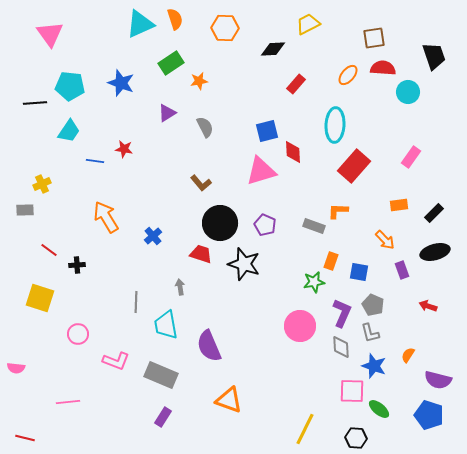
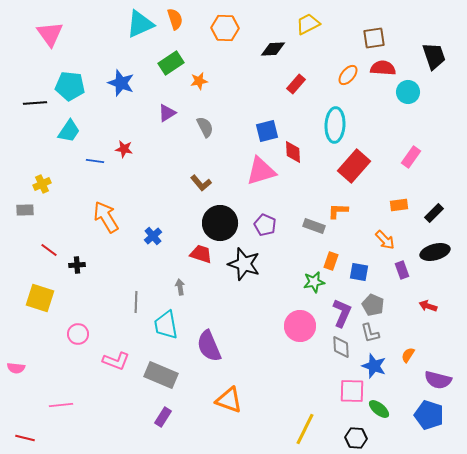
pink line at (68, 402): moved 7 px left, 3 px down
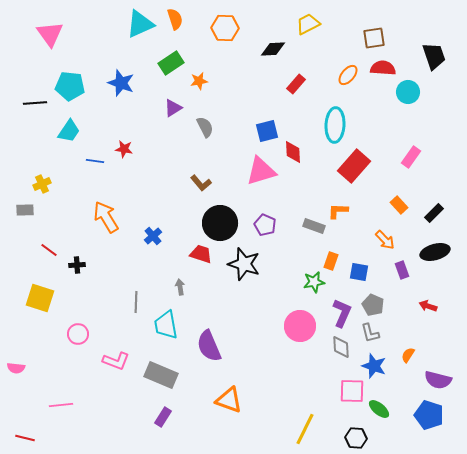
purple triangle at (167, 113): moved 6 px right, 5 px up
orange rectangle at (399, 205): rotated 54 degrees clockwise
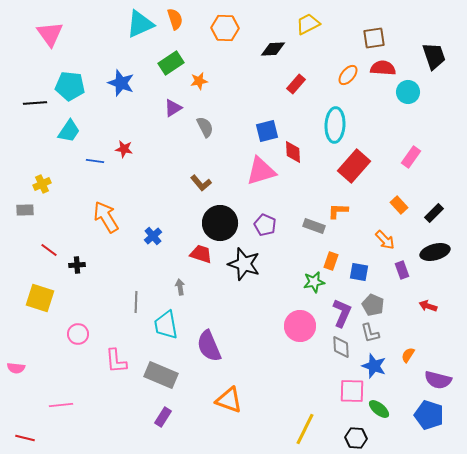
pink L-shape at (116, 361): rotated 64 degrees clockwise
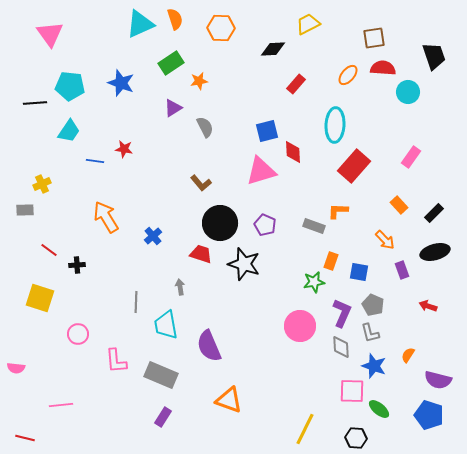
orange hexagon at (225, 28): moved 4 px left
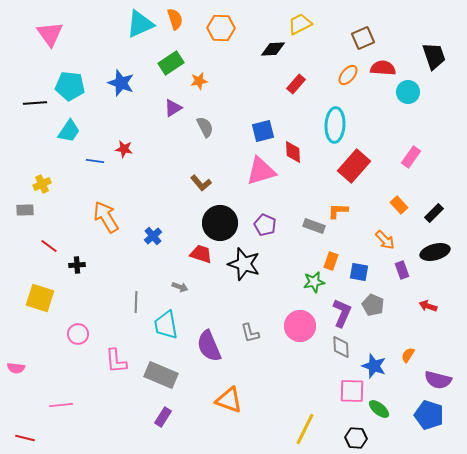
yellow trapezoid at (308, 24): moved 8 px left
brown square at (374, 38): moved 11 px left; rotated 15 degrees counterclockwise
blue square at (267, 131): moved 4 px left
red line at (49, 250): moved 4 px up
gray arrow at (180, 287): rotated 119 degrees clockwise
gray L-shape at (370, 333): moved 120 px left
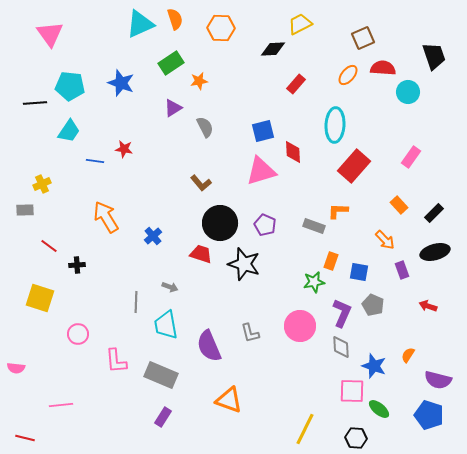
gray arrow at (180, 287): moved 10 px left
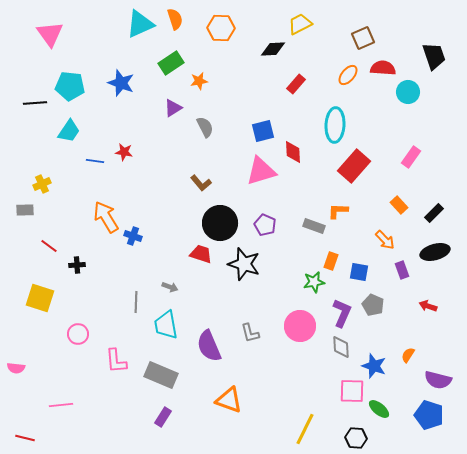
red star at (124, 149): moved 3 px down
blue cross at (153, 236): moved 20 px left; rotated 30 degrees counterclockwise
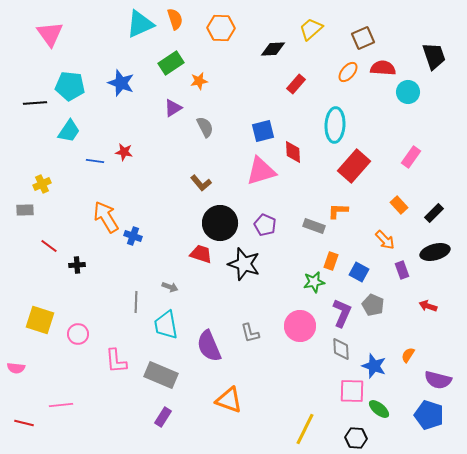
yellow trapezoid at (300, 24): moved 11 px right, 5 px down; rotated 15 degrees counterclockwise
orange ellipse at (348, 75): moved 3 px up
blue square at (359, 272): rotated 18 degrees clockwise
yellow square at (40, 298): moved 22 px down
gray diamond at (341, 347): moved 2 px down
red line at (25, 438): moved 1 px left, 15 px up
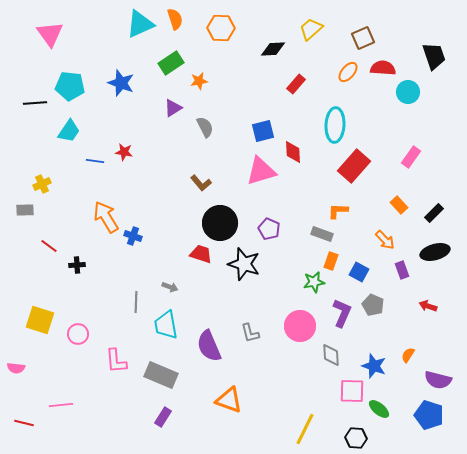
purple pentagon at (265, 225): moved 4 px right, 4 px down
gray rectangle at (314, 226): moved 8 px right, 8 px down
gray diamond at (341, 349): moved 10 px left, 6 px down
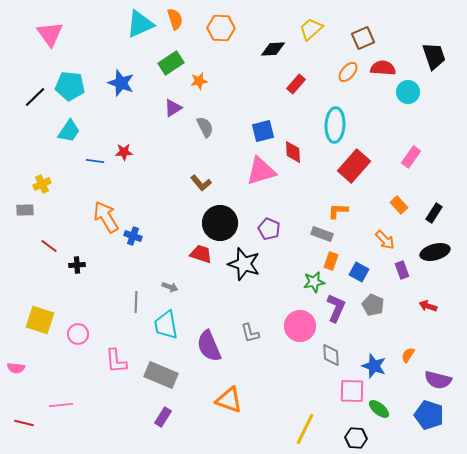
black line at (35, 103): moved 6 px up; rotated 40 degrees counterclockwise
red star at (124, 152): rotated 12 degrees counterclockwise
black rectangle at (434, 213): rotated 12 degrees counterclockwise
purple L-shape at (342, 313): moved 6 px left, 5 px up
